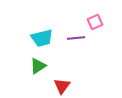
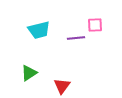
pink square: moved 3 px down; rotated 21 degrees clockwise
cyan trapezoid: moved 3 px left, 8 px up
green triangle: moved 9 px left, 7 px down
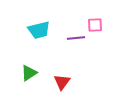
red triangle: moved 4 px up
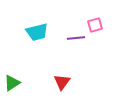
pink square: rotated 14 degrees counterclockwise
cyan trapezoid: moved 2 px left, 2 px down
green triangle: moved 17 px left, 10 px down
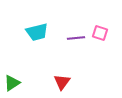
pink square: moved 5 px right, 8 px down; rotated 35 degrees clockwise
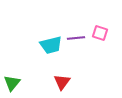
cyan trapezoid: moved 14 px right, 13 px down
green triangle: rotated 18 degrees counterclockwise
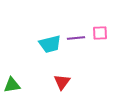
pink square: rotated 21 degrees counterclockwise
cyan trapezoid: moved 1 px left, 1 px up
green triangle: moved 2 px down; rotated 42 degrees clockwise
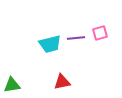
pink square: rotated 14 degrees counterclockwise
red triangle: rotated 42 degrees clockwise
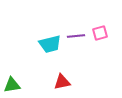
purple line: moved 2 px up
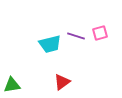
purple line: rotated 24 degrees clockwise
red triangle: rotated 24 degrees counterclockwise
